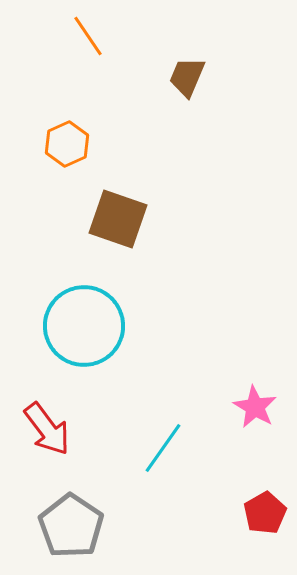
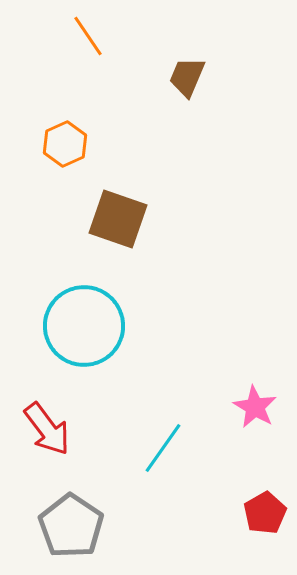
orange hexagon: moved 2 px left
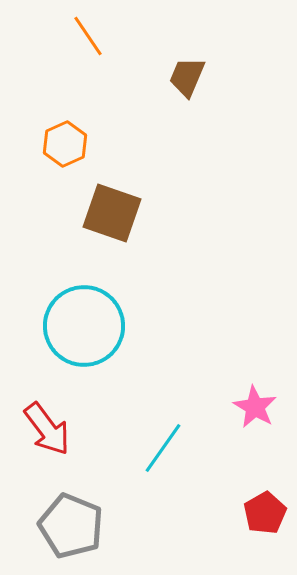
brown square: moved 6 px left, 6 px up
gray pentagon: rotated 12 degrees counterclockwise
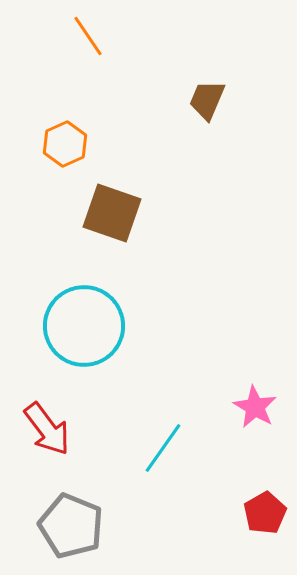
brown trapezoid: moved 20 px right, 23 px down
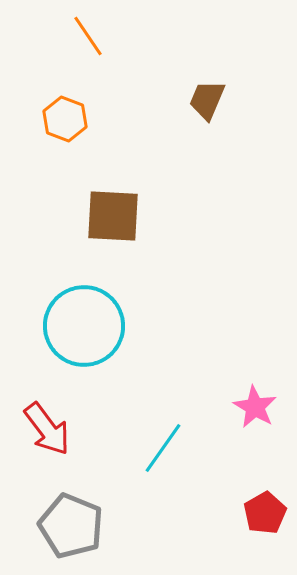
orange hexagon: moved 25 px up; rotated 15 degrees counterclockwise
brown square: moved 1 px right, 3 px down; rotated 16 degrees counterclockwise
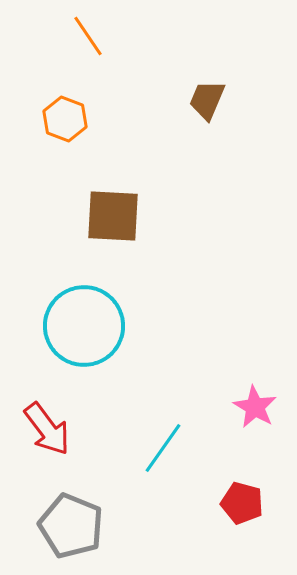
red pentagon: moved 23 px left, 10 px up; rotated 27 degrees counterclockwise
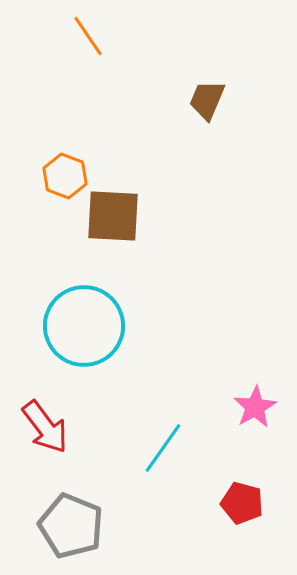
orange hexagon: moved 57 px down
pink star: rotated 12 degrees clockwise
red arrow: moved 2 px left, 2 px up
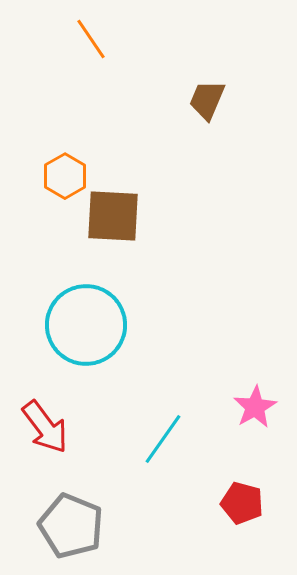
orange line: moved 3 px right, 3 px down
orange hexagon: rotated 9 degrees clockwise
cyan circle: moved 2 px right, 1 px up
cyan line: moved 9 px up
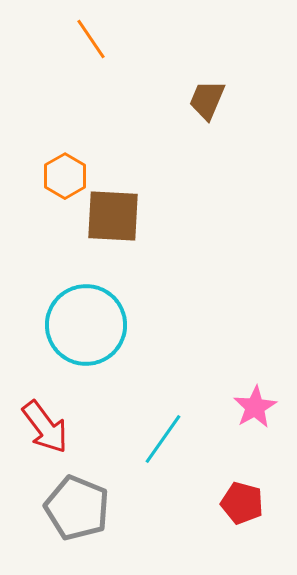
gray pentagon: moved 6 px right, 18 px up
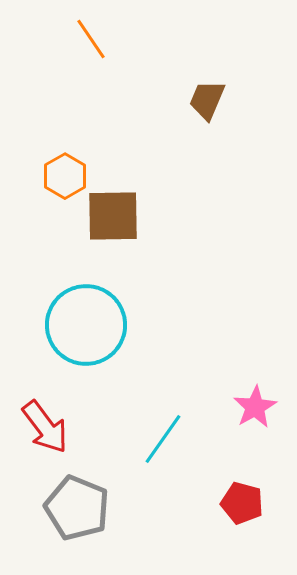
brown square: rotated 4 degrees counterclockwise
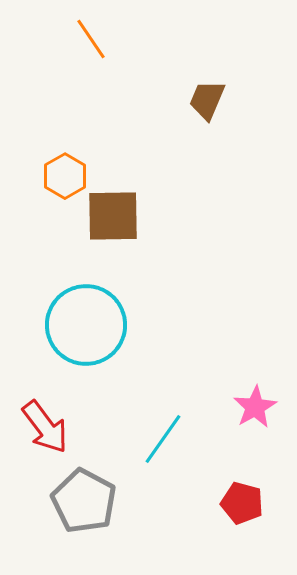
gray pentagon: moved 7 px right, 7 px up; rotated 6 degrees clockwise
